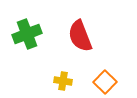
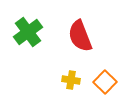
green cross: moved 1 px right, 2 px up; rotated 16 degrees counterclockwise
yellow cross: moved 8 px right, 1 px up
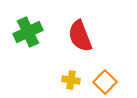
green cross: rotated 12 degrees clockwise
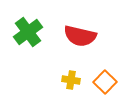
green cross: rotated 12 degrees counterclockwise
red semicircle: rotated 56 degrees counterclockwise
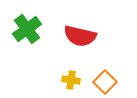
green cross: moved 1 px left, 3 px up
